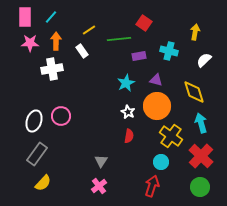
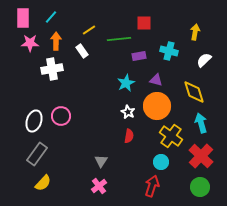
pink rectangle: moved 2 px left, 1 px down
red square: rotated 35 degrees counterclockwise
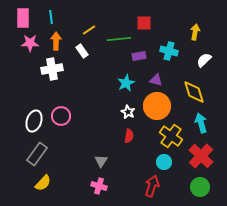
cyan line: rotated 48 degrees counterclockwise
cyan circle: moved 3 px right
pink cross: rotated 35 degrees counterclockwise
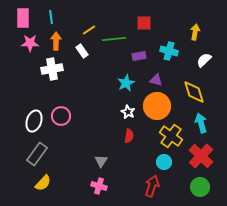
green line: moved 5 px left
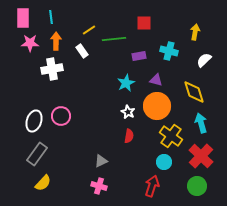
gray triangle: rotated 32 degrees clockwise
green circle: moved 3 px left, 1 px up
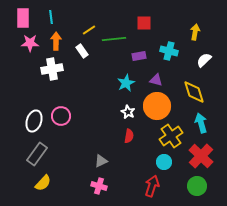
yellow cross: rotated 20 degrees clockwise
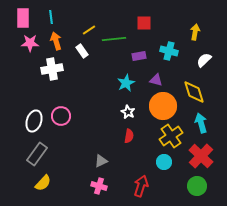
orange arrow: rotated 18 degrees counterclockwise
orange circle: moved 6 px right
red arrow: moved 11 px left
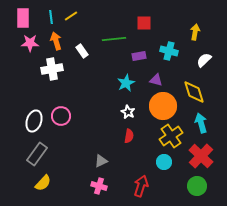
yellow line: moved 18 px left, 14 px up
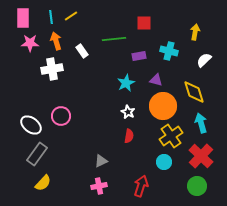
white ellipse: moved 3 px left, 4 px down; rotated 70 degrees counterclockwise
pink cross: rotated 28 degrees counterclockwise
